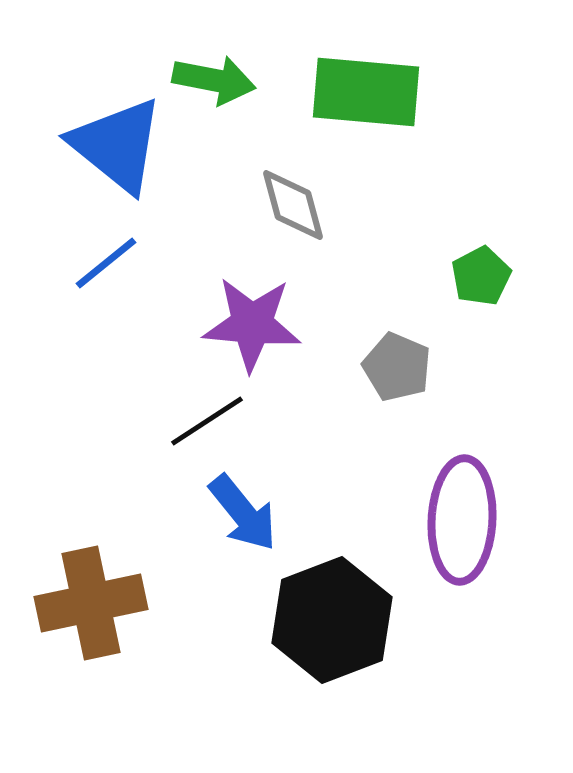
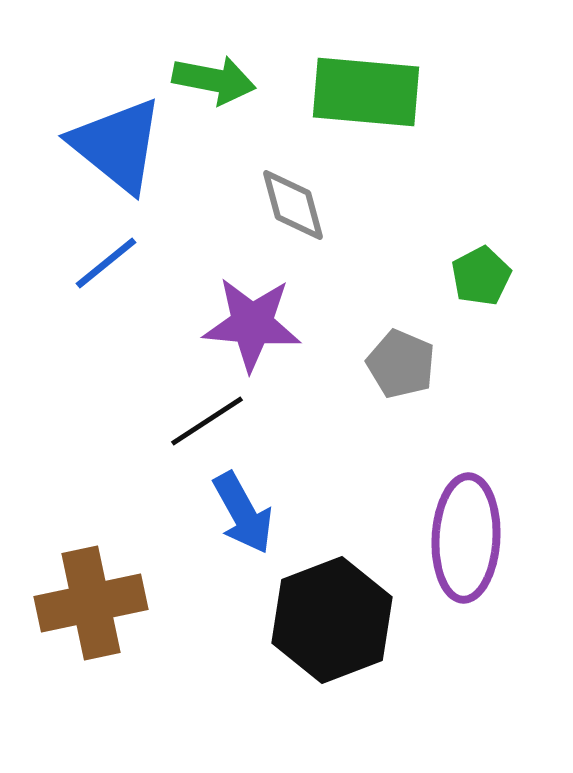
gray pentagon: moved 4 px right, 3 px up
blue arrow: rotated 10 degrees clockwise
purple ellipse: moved 4 px right, 18 px down
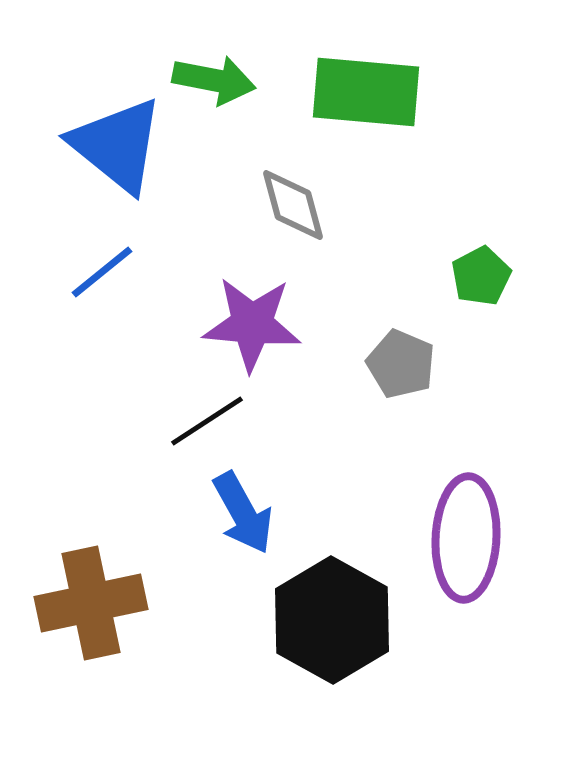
blue line: moved 4 px left, 9 px down
black hexagon: rotated 10 degrees counterclockwise
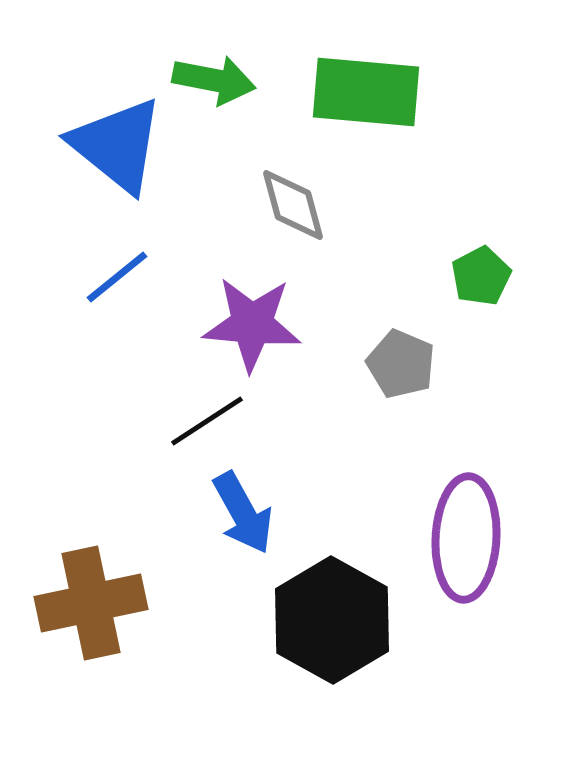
blue line: moved 15 px right, 5 px down
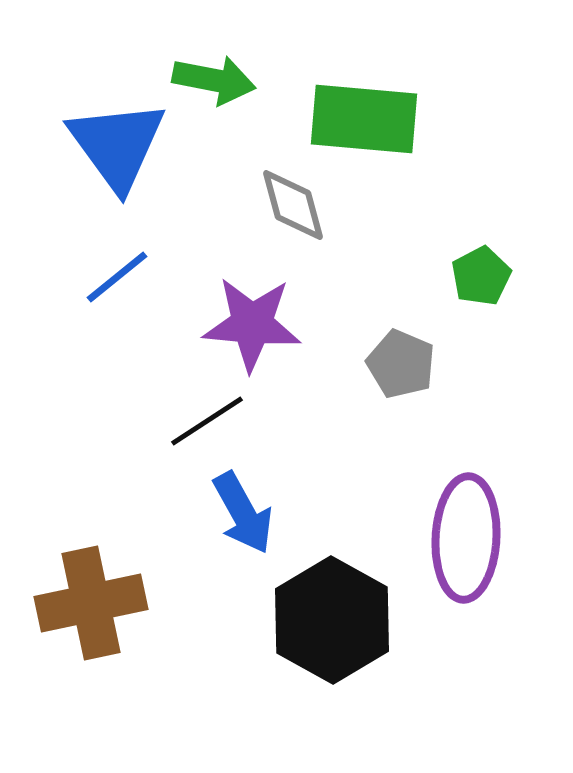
green rectangle: moved 2 px left, 27 px down
blue triangle: rotated 15 degrees clockwise
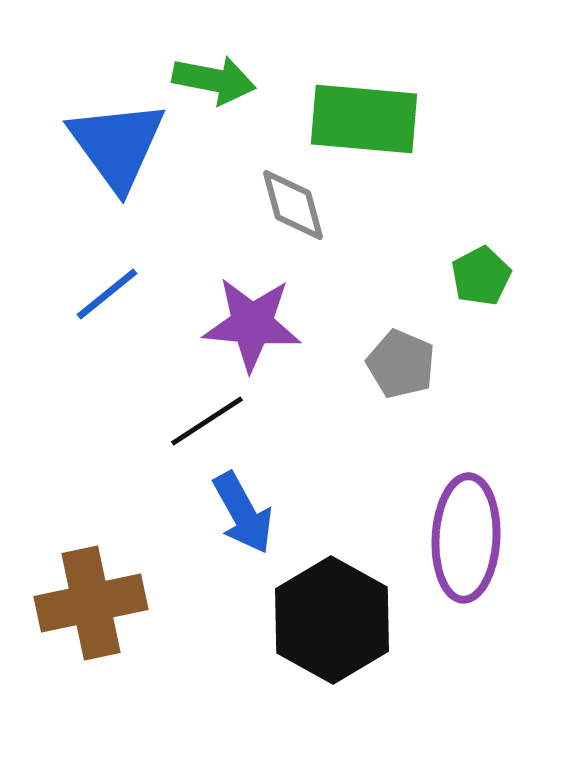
blue line: moved 10 px left, 17 px down
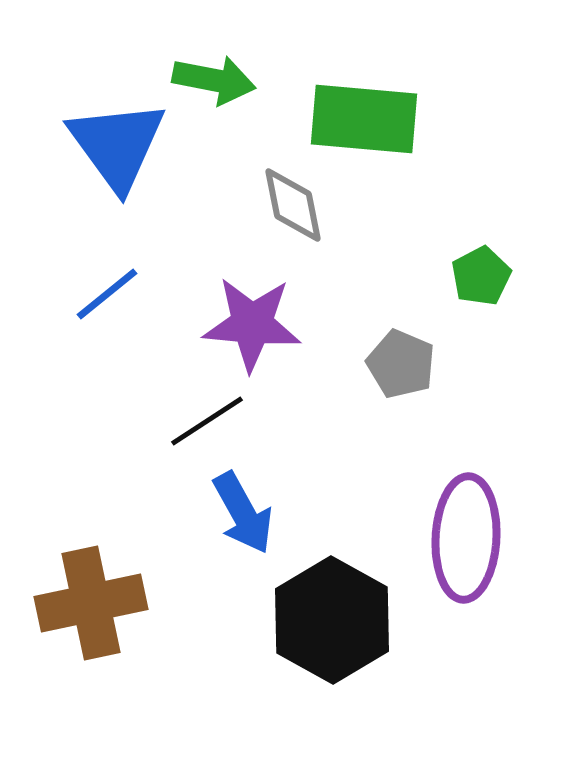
gray diamond: rotated 4 degrees clockwise
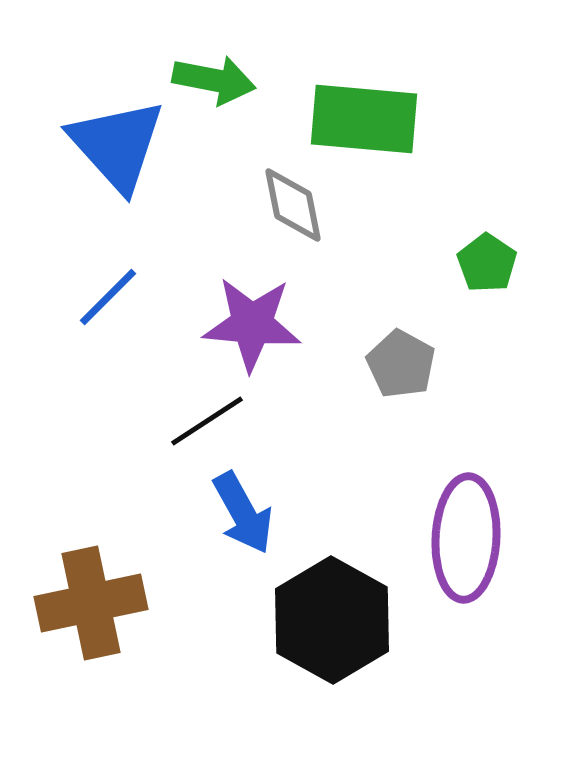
blue triangle: rotated 6 degrees counterclockwise
green pentagon: moved 6 px right, 13 px up; rotated 10 degrees counterclockwise
blue line: moved 1 px right, 3 px down; rotated 6 degrees counterclockwise
gray pentagon: rotated 6 degrees clockwise
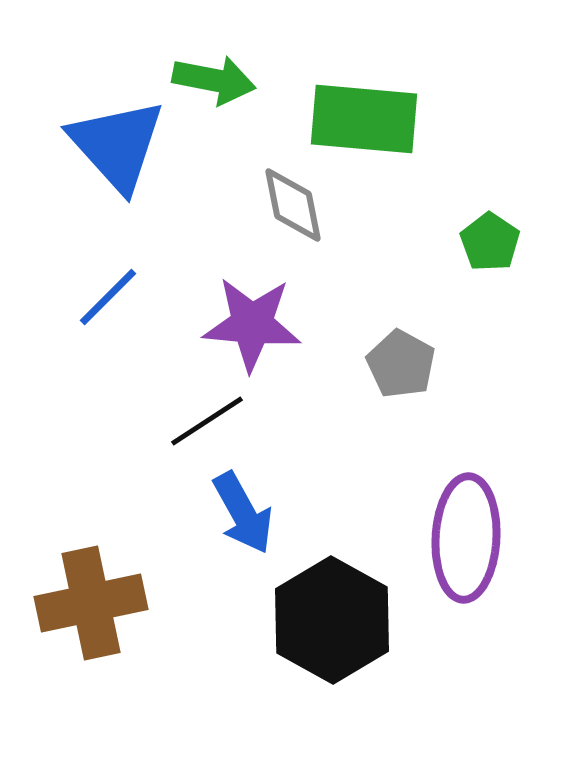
green pentagon: moved 3 px right, 21 px up
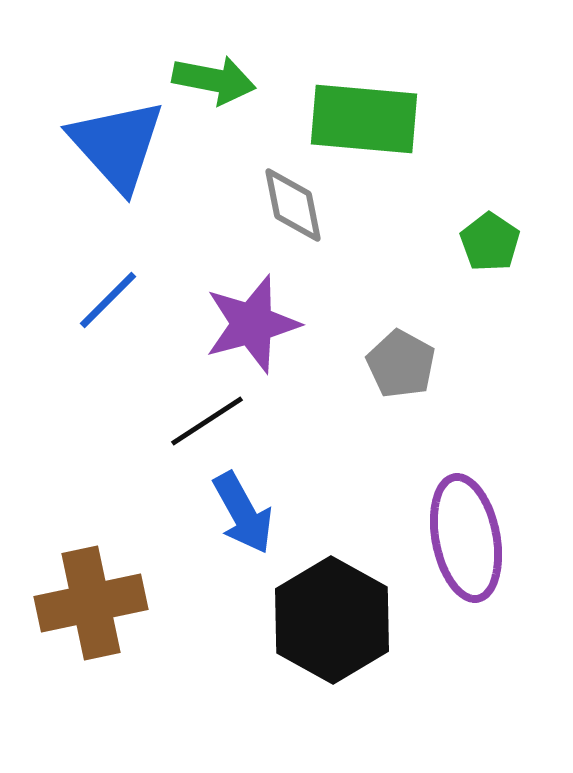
blue line: moved 3 px down
purple star: rotated 20 degrees counterclockwise
purple ellipse: rotated 14 degrees counterclockwise
